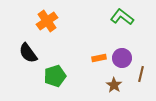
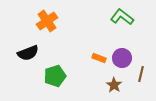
black semicircle: rotated 75 degrees counterclockwise
orange rectangle: rotated 32 degrees clockwise
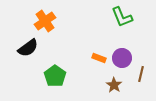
green L-shape: rotated 150 degrees counterclockwise
orange cross: moved 2 px left
black semicircle: moved 5 px up; rotated 15 degrees counterclockwise
green pentagon: rotated 20 degrees counterclockwise
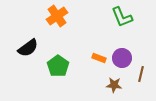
orange cross: moved 12 px right, 5 px up
green pentagon: moved 3 px right, 10 px up
brown star: rotated 28 degrees counterclockwise
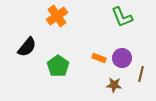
black semicircle: moved 1 px left, 1 px up; rotated 15 degrees counterclockwise
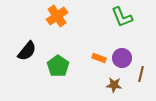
black semicircle: moved 4 px down
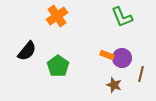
orange rectangle: moved 8 px right, 3 px up
brown star: rotated 14 degrees clockwise
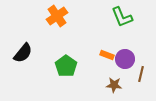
black semicircle: moved 4 px left, 2 px down
purple circle: moved 3 px right, 1 px down
green pentagon: moved 8 px right
brown star: rotated 14 degrees counterclockwise
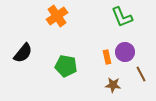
orange rectangle: moved 2 px down; rotated 56 degrees clockwise
purple circle: moved 7 px up
green pentagon: rotated 25 degrees counterclockwise
brown line: rotated 42 degrees counterclockwise
brown star: moved 1 px left
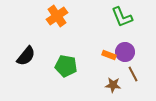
black semicircle: moved 3 px right, 3 px down
orange rectangle: moved 2 px right, 2 px up; rotated 56 degrees counterclockwise
brown line: moved 8 px left
